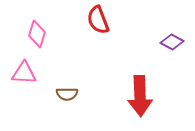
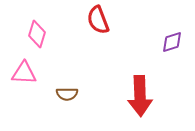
purple diamond: rotated 45 degrees counterclockwise
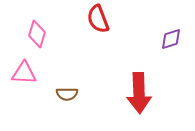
red semicircle: moved 1 px up
purple diamond: moved 1 px left, 3 px up
red arrow: moved 1 px left, 3 px up
